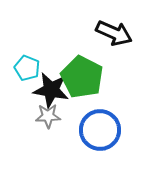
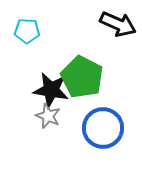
black arrow: moved 4 px right, 9 px up
cyan pentagon: moved 37 px up; rotated 20 degrees counterclockwise
gray star: rotated 25 degrees clockwise
blue circle: moved 3 px right, 2 px up
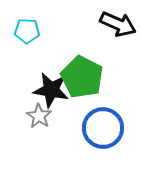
gray star: moved 9 px left; rotated 10 degrees clockwise
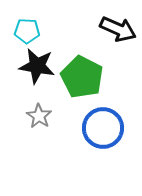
black arrow: moved 5 px down
black star: moved 14 px left, 24 px up
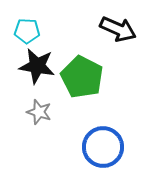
gray star: moved 4 px up; rotated 15 degrees counterclockwise
blue circle: moved 19 px down
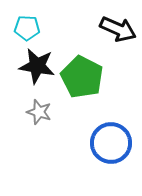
cyan pentagon: moved 3 px up
blue circle: moved 8 px right, 4 px up
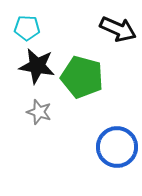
green pentagon: rotated 12 degrees counterclockwise
blue circle: moved 6 px right, 4 px down
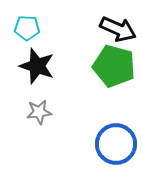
black star: rotated 9 degrees clockwise
green pentagon: moved 32 px right, 11 px up
gray star: rotated 25 degrees counterclockwise
blue circle: moved 1 px left, 3 px up
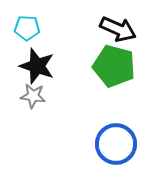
gray star: moved 6 px left, 16 px up; rotated 15 degrees clockwise
